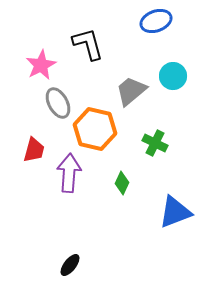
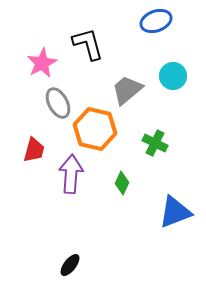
pink star: moved 1 px right, 2 px up
gray trapezoid: moved 4 px left, 1 px up
purple arrow: moved 2 px right, 1 px down
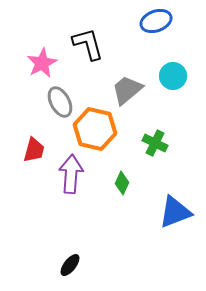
gray ellipse: moved 2 px right, 1 px up
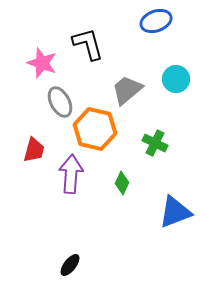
pink star: rotated 24 degrees counterclockwise
cyan circle: moved 3 px right, 3 px down
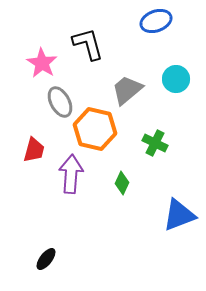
pink star: rotated 12 degrees clockwise
blue triangle: moved 4 px right, 3 px down
black ellipse: moved 24 px left, 6 px up
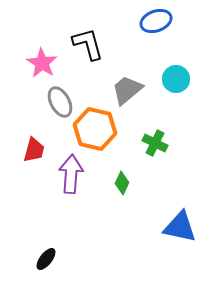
blue triangle: moved 1 px right, 12 px down; rotated 33 degrees clockwise
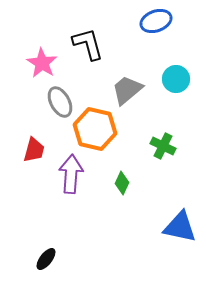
green cross: moved 8 px right, 3 px down
